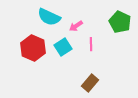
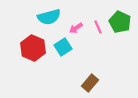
cyan semicircle: rotated 40 degrees counterclockwise
pink arrow: moved 2 px down
pink line: moved 7 px right, 17 px up; rotated 24 degrees counterclockwise
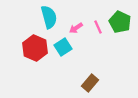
cyan semicircle: rotated 90 degrees counterclockwise
red hexagon: moved 2 px right
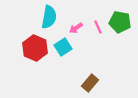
cyan semicircle: rotated 25 degrees clockwise
green pentagon: rotated 15 degrees counterclockwise
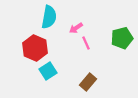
green pentagon: moved 2 px right, 16 px down; rotated 25 degrees counterclockwise
pink line: moved 12 px left, 16 px down
cyan square: moved 15 px left, 24 px down
brown rectangle: moved 2 px left, 1 px up
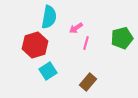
pink line: rotated 40 degrees clockwise
red hexagon: moved 3 px up; rotated 20 degrees clockwise
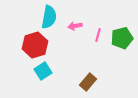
pink arrow: moved 1 px left, 2 px up; rotated 24 degrees clockwise
pink line: moved 12 px right, 8 px up
cyan square: moved 5 px left
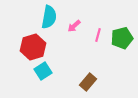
pink arrow: moved 1 px left; rotated 32 degrees counterclockwise
red hexagon: moved 2 px left, 2 px down
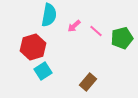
cyan semicircle: moved 2 px up
pink line: moved 2 px left, 4 px up; rotated 64 degrees counterclockwise
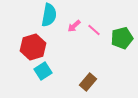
pink line: moved 2 px left, 1 px up
